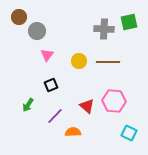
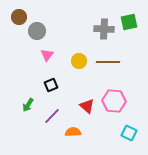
purple line: moved 3 px left
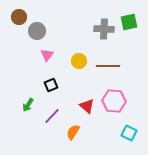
brown line: moved 4 px down
orange semicircle: rotated 56 degrees counterclockwise
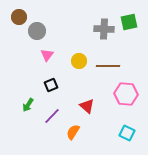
pink hexagon: moved 12 px right, 7 px up
cyan square: moved 2 px left
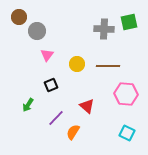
yellow circle: moved 2 px left, 3 px down
purple line: moved 4 px right, 2 px down
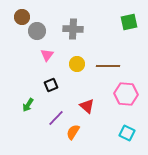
brown circle: moved 3 px right
gray cross: moved 31 px left
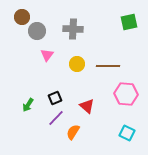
black square: moved 4 px right, 13 px down
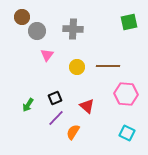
yellow circle: moved 3 px down
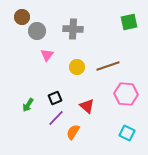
brown line: rotated 20 degrees counterclockwise
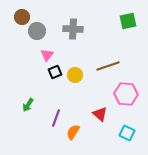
green square: moved 1 px left, 1 px up
yellow circle: moved 2 px left, 8 px down
black square: moved 26 px up
red triangle: moved 13 px right, 8 px down
purple line: rotated 24 degrees counterclockwise
